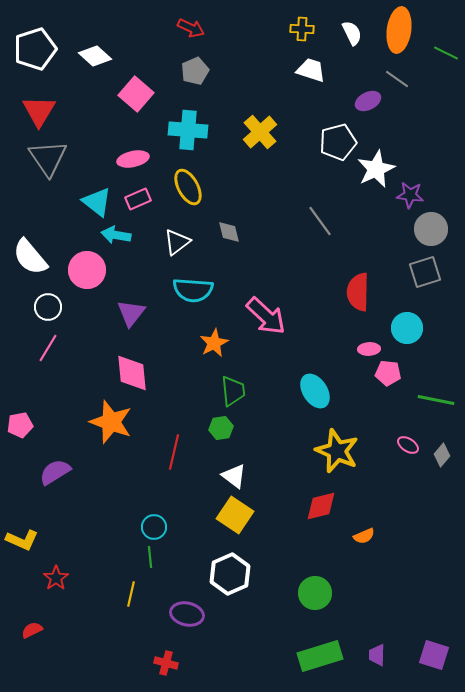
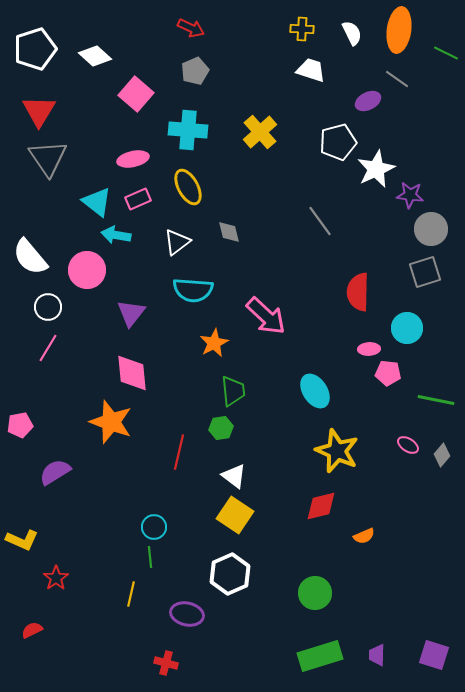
red line at (174, 452): moved 5 px right
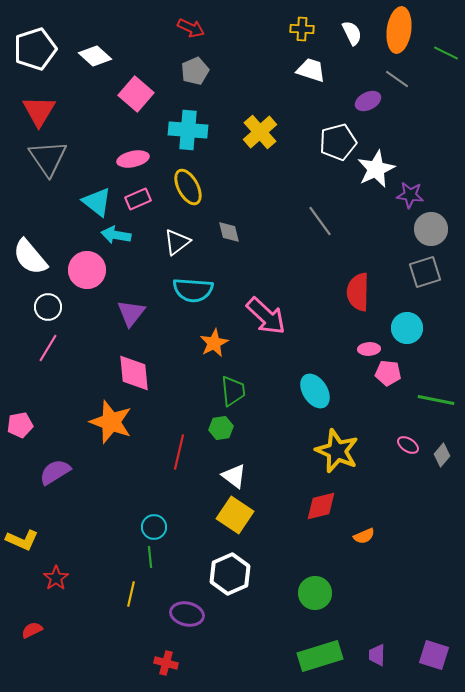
pink diamond at (132, 373): moved 2 px right
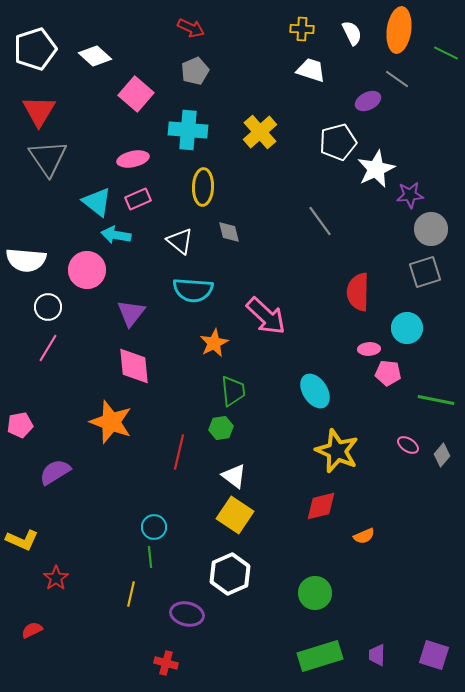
yellow ellipse at (188, 187): moved 15 px right; rotated 30 degrees clockwise
purple star at (410, 195): rotated 12 degrees counterclockwise
white triangle at (177, 242): moved 3 px right, 1 px up; rotated 44 degrees counterclockwise
white semicircle at (30, 257): moved 4 px left, 3 px down; rotated 45 degrees counterclockwise
pink diamond at (134, 373): moved 7 px up
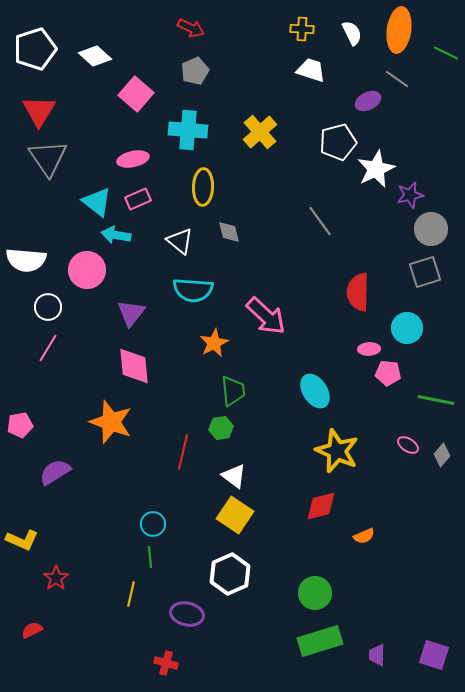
purple star at (410, 195): rotated 8 degrees counterclockwise
red line at (179, 452): moved 4 px right
cyan circle at (154, 527): moved 1 px left, 3 px up
green rectangle at (320, 656): moved 15 px up
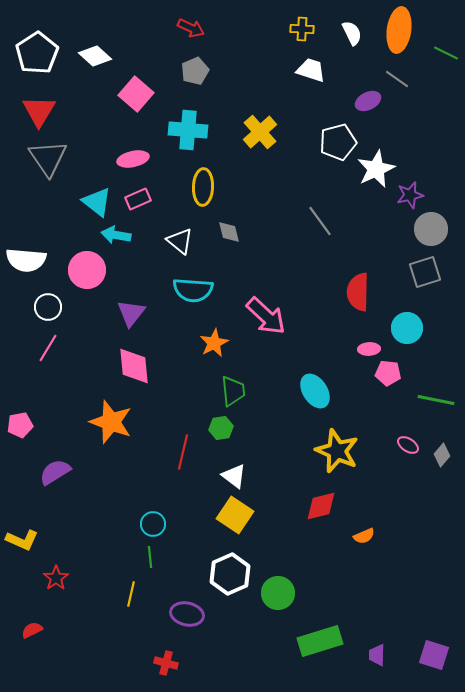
white pentagon at (35, 49): moved 2 px right, 4 px down; rotated 15 degrees counterclockwise
green circle at (315, 593): moved 37 px left
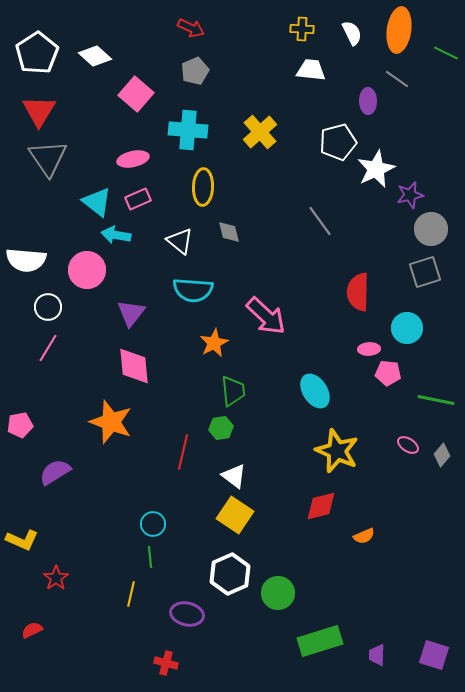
white trapezoid at (311, 70): rotated 12 degrees counterclockwise
purple ellipse at (368, 101): rotated 65 degrees counterclockwise
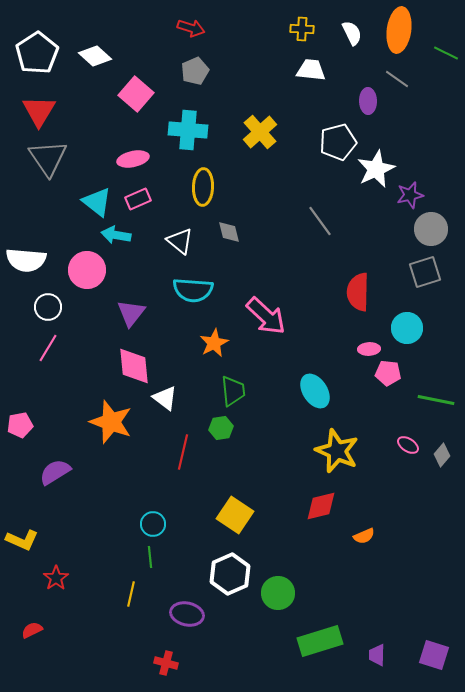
red arrow at (191, 28): rotated 8 degrees counterclockwise
white triangle at (234, 476): moved 69 px left, 78 px up
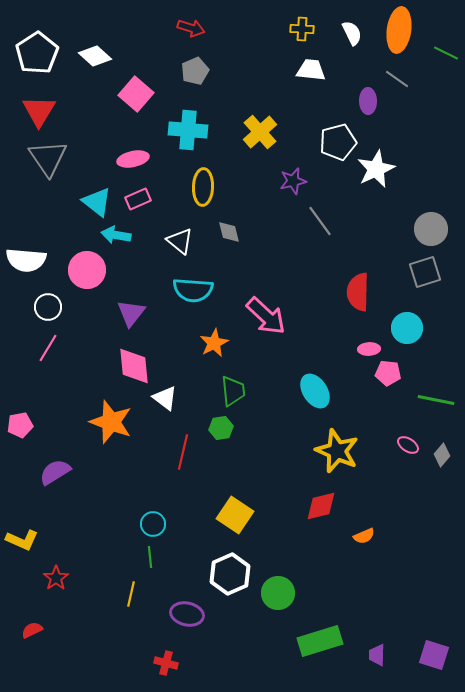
purple star at (410, 195): moved 117 px left, 14 px up
